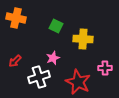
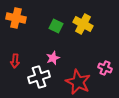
yellow cross: moved 15 px up; rotated 24 degrees clockwise
red arrow: rotated 40 degrees counterclockwise
pink cross: rotated 24 degrees clockwise
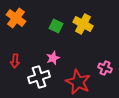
orange cross: rotated 24 degrees clockwise
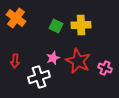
yellow cross: moved 2 px left, 1 px down; rotated 30 degrees counterclockwise
red star: moved 21 px up
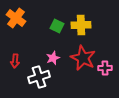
green square: moved 1 px right
red star: moved 5 px right, 3 px up
pink cross: rotated 24 degrees counterclockwise
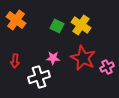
orange cross: moved 2 px down
yellow cross: rotated 36 degrees clockwise
pink star: rotated 24 degrees clockwise
pink cross: moved 2 px right, 1 px up; rotated 24 degrees counterclockwise
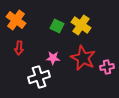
red arrow: moved 4 px right, 13 px up
pink cross: rotated 16 degrees clockwise
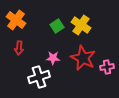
green square: rotated 32 degrees clockwise
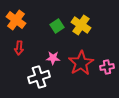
red star: moved 2 px left, 5 px down; rotated 15 degrees clockwise
